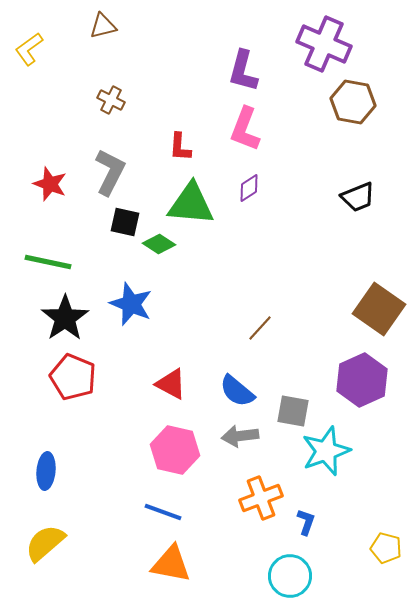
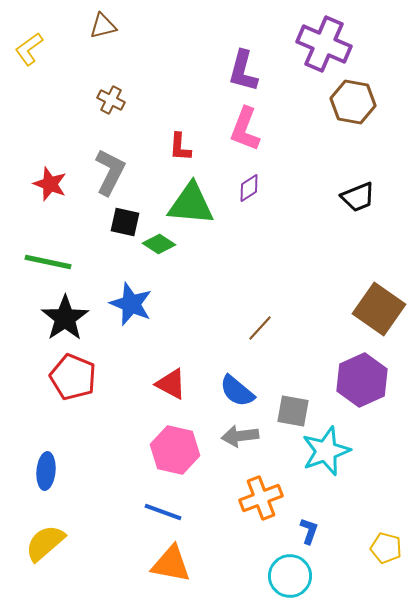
blue L-shape: moved 3 px right, 9 px down
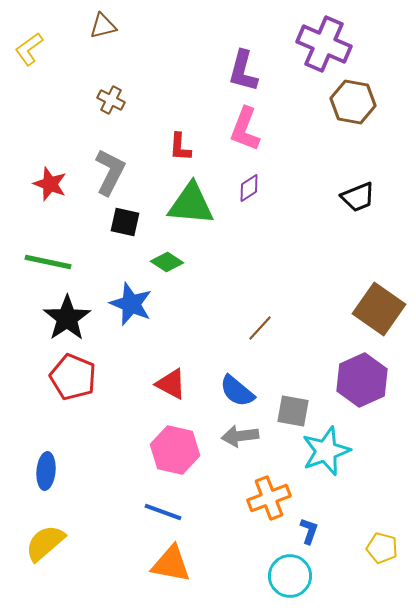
green diamond: moved 8 px right, 18 px down
black star: moved 2 px right
orange cross: moved 8 px right
yellow pentagon: moved 4 px left
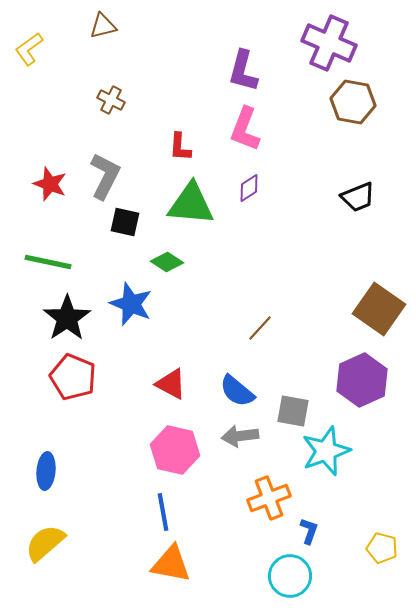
purple cross: moved 5 px right, 1 px up
gray L-shape: moved 5 px left, 4 px down
blue line: rotated 60 degrees clockwise
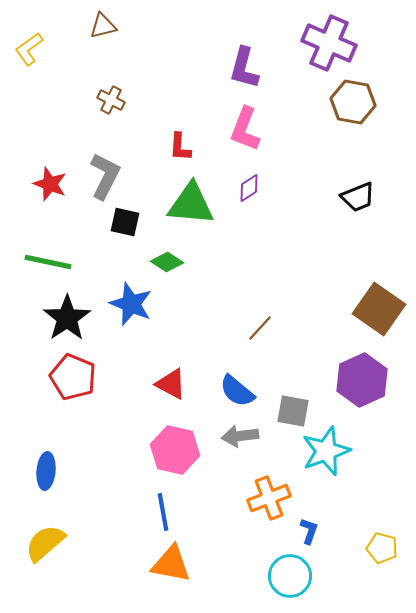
purple L-shape: moved 1 px right, 3 px up
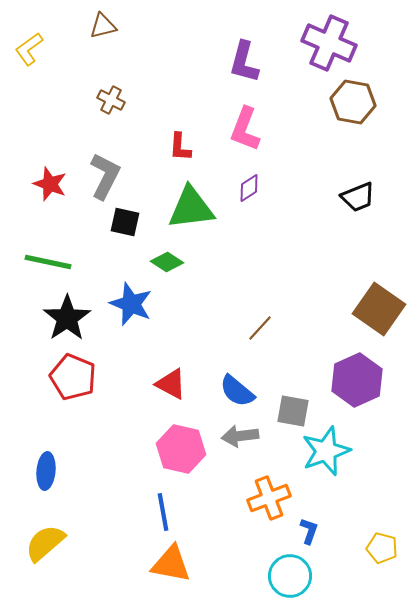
purple L-shape: moved 6 px up
green triangle: moved 4 px down; rotated 12 degrees counterclockwise
purple hexagon: moved 5 px left
pink hexagon: moved 6 px right, 1 px up
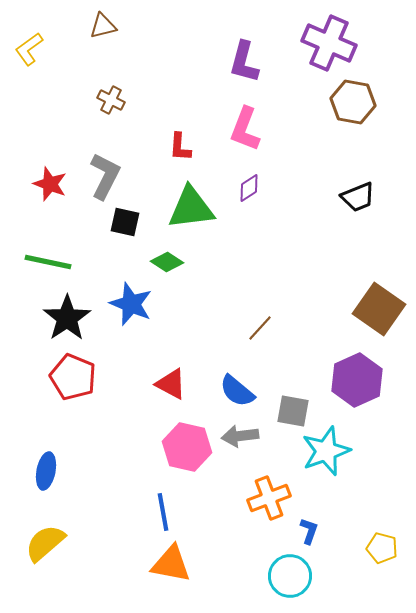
pink hexagon: moved 6 px right, 2 px up
blue ellipse: rotated 6 degrees clockwise
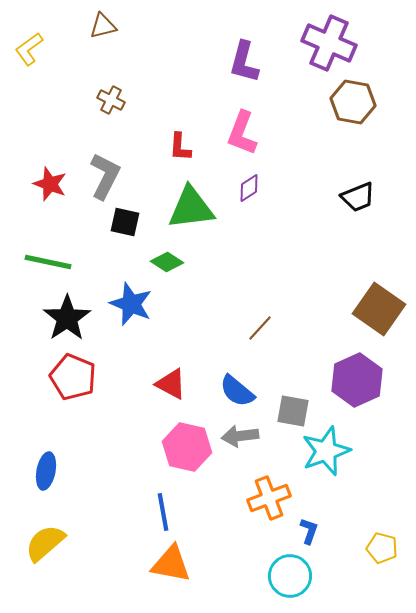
pink L-shape: moved 3 px left, 4 px down
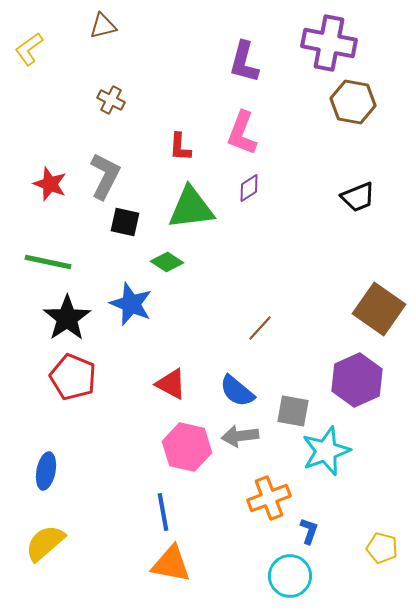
purple cross: rotated 12 degrees counterclockwise
